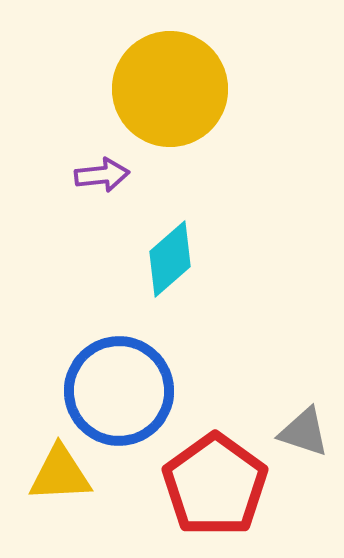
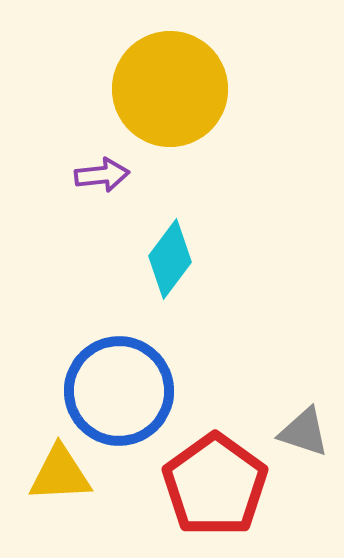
cyan diamond: rotated 12 degrees counterclockwise
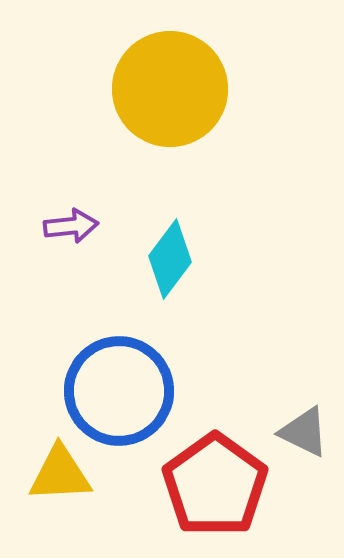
purple arrow: moved 31 px left, 51 px down
gray triangle: rotated 8 degrees clockwise
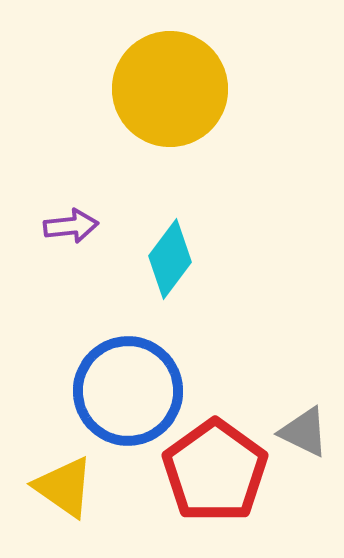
blue circle: moved 9 px right
yellow triangle: moved 4 px right, 13 px down; rotated 38 degrees clockwise
red pentagon: moved 14 px up
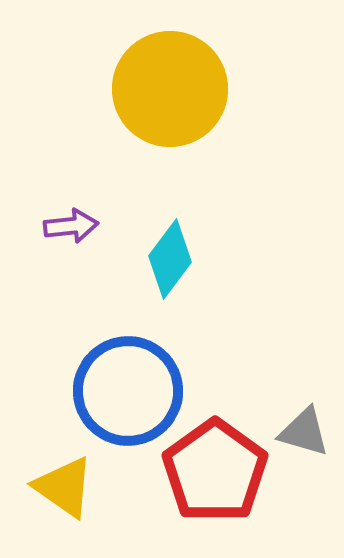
gray triangle: rotated 10 degrees counterclockwise
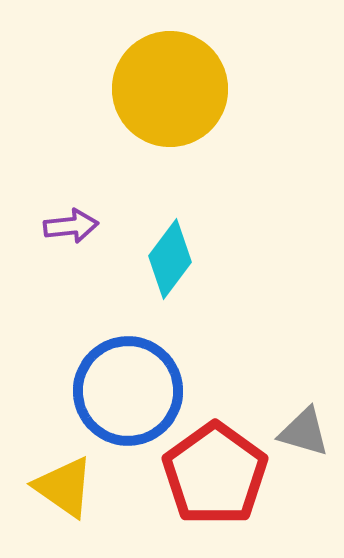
red pentagon: moved 3 px down
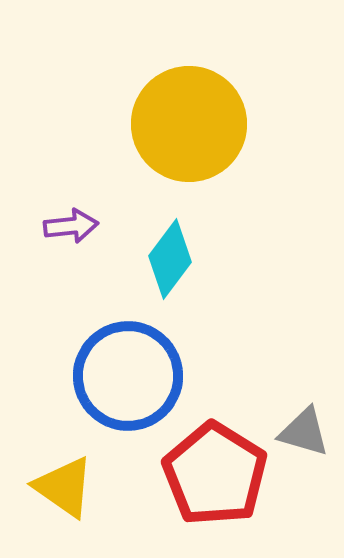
yellow circle: moved 19 px right, 35 px down
blue circle: moved 15 px up
red pentagon: rotated 4 degrees counterclockwise
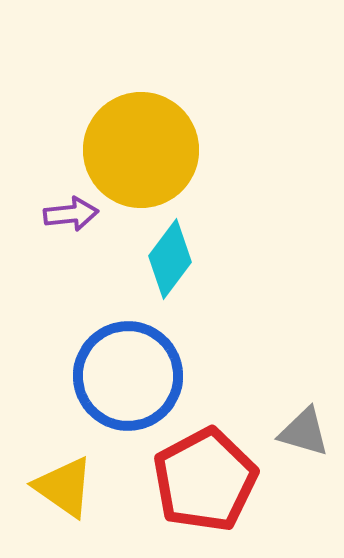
yellow circle: moved 48 px left, 26 px down
purple arrow: moved 12 px up
red pentagon: moved 10 px left, 6 px down; rotated 12 degrees clockwise
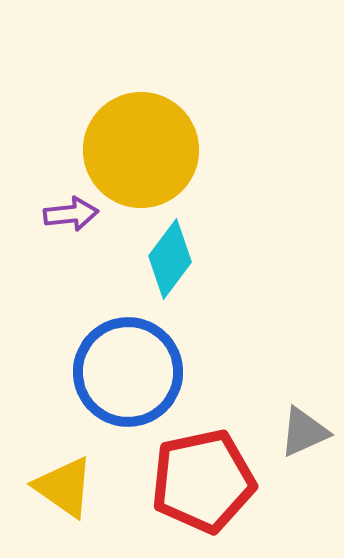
blue circle: moved 4 px up
gray triangle: rotated 40 degrees counterclockwise
red pentagon: moved 2 px left, 1 px down; rotated 16 degrees clockwise
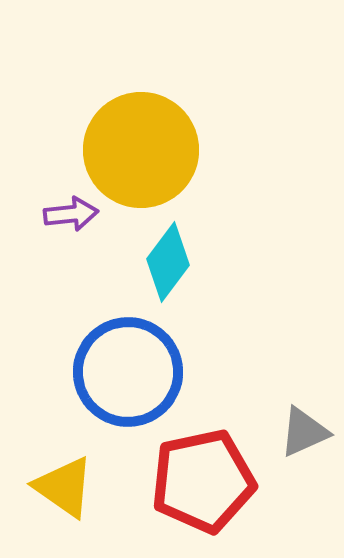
cyan diamond: moved 2 px left, 3 px down
